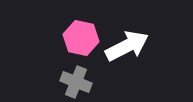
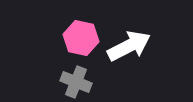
white arrow: moved 2 px right
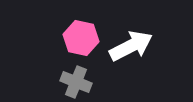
white arrow: moved 2 px right
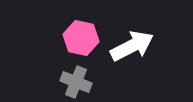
white arrow: moved 1 px right
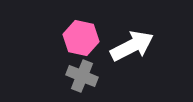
gray cross: moved 6 px right, 6 px up
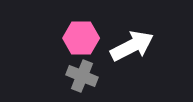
pink hexagon: rotated 12 degrees counterclockwise
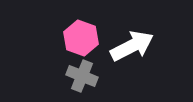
pink hexagon: rotated 20 degrees clockwise
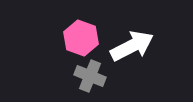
gray cross: moved 8 px right
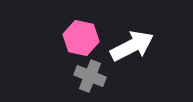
pink hexagon: rotated 8 degrees counterclockwise
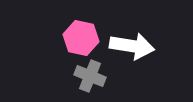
white arrow: rotated 36 degrees clockwise
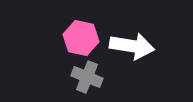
gray cross: moved 3 px left, 1 px down
